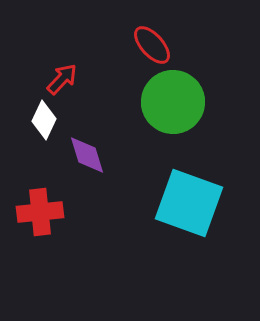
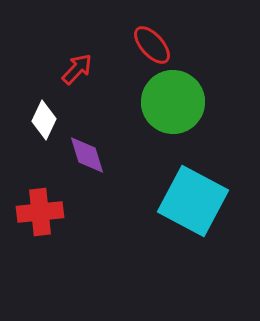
red arrow: moved 15 px right, 10 px up
cyan square: moved 4 px right, 2 px up; rotated 8 degrees clockwise
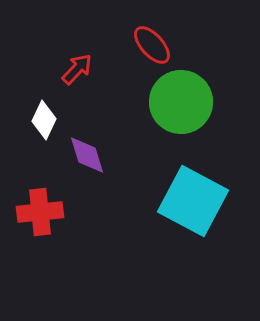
green circle: moved 8 px right
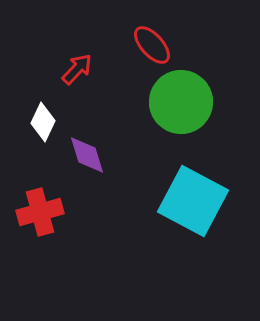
white diamond: moved 1 px left, 2 px down
red cross: rotated 9 degrees counterclockwise
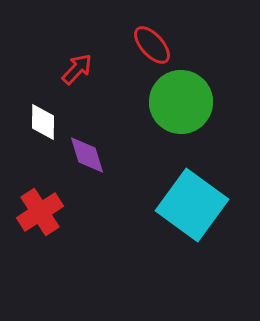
white diamond: rotated 24 degrees counterclockwise
cyan square: moved 1 px left, 4 px down; rotated 8 degrees clockwise
red cross: rotated 18 degrees counterclockwise
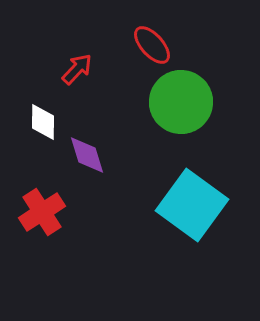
red cross: moved 2 px right
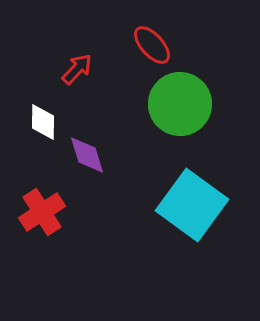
green circle: moved 1 px left, 2 px down
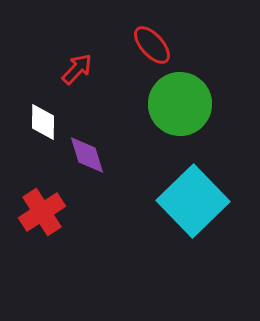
cyan square: moved 1 px right, 4 px up; rotated 10 degrees clockwise
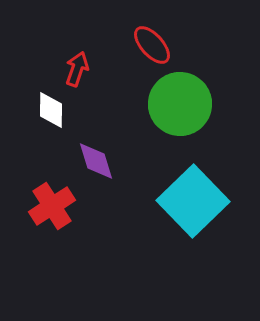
red arrow: rotated 24 degrees counterclockwise
white diamond: moved 8 px right, 12 px up
purple diamond: moved 9 px right, 6 px down
red cross: moved 10 px right, 6 px up
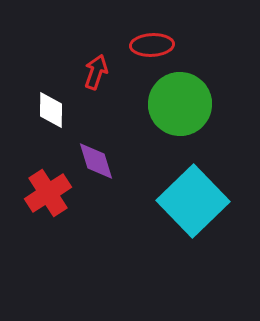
red ellipse: rotated 51 degrees counterclockwise
red arrow: moved 19 px right, 3 px down
red cross: moved 4 px left, 13 px up
